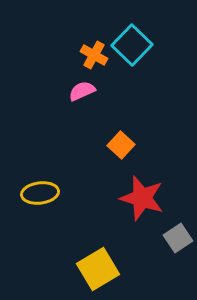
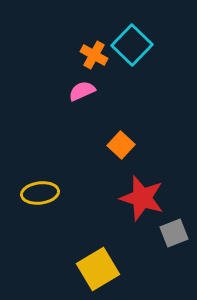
gray square: moved 4 px left, 5 px up; rotated 12 degrees clockwise
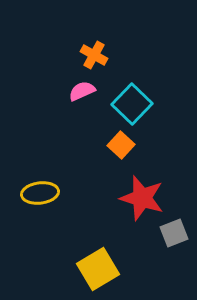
cyan square: moved 59 px down
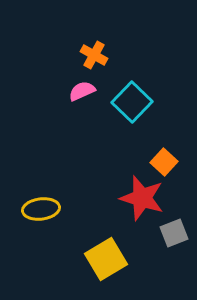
cyan square: moved 2 px up
orange square: moved 43 px right, 17 px down
yellow ellipse: moved 1 px right, 16 px down
yellow square: moved 8 px right, 10 px up
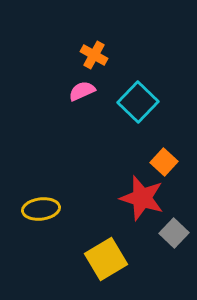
cyan square: moved 6 px right
gray square: rotated 24 degrees counterclockwise
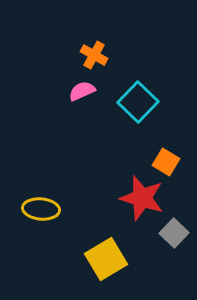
orange square: moved 2 px right; rotated 12 degrees counterclockwise
yellow ellipse: rotated 12 degrees clockwise
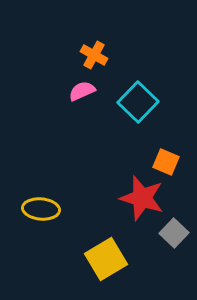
orange square: rotated 8 degrees counterclockwise
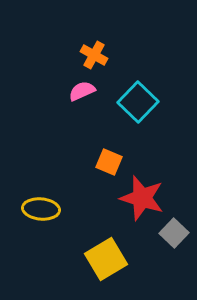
orange square: moved 57 px left
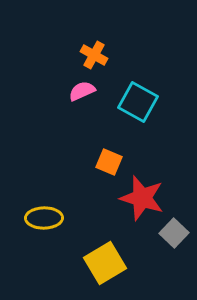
cyan square: rotated 15 degrees counterclockwise
yellow ellipse: moved 3 px right, 9 px down; rotated 6 degrees counterclockwise
yellow square: moved 1 px left, 4 px down
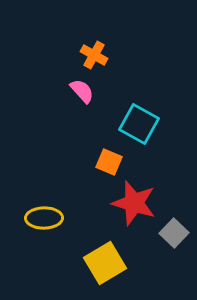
pink semicircle: rotated 72 degrees clockwise
cyan square: moved 1 px right, 22 px down
red star: moved 8 px left, 5 px down
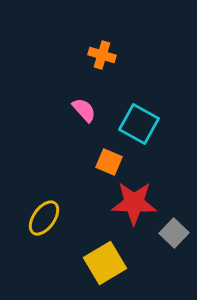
orange cross: moved 8 px right; rotated 12 degrees counterclockwise
pink semicircle: moved 2 px right, 19 px down
red star: rotated 15 degrees counterclockwise
yellow ellipse: rotated 54 degrees counterclockwise
